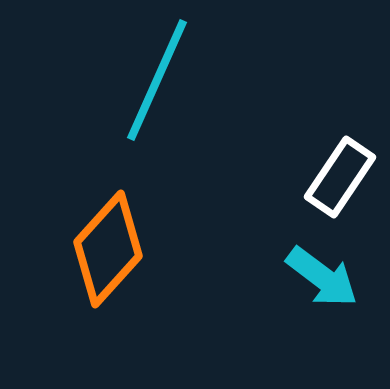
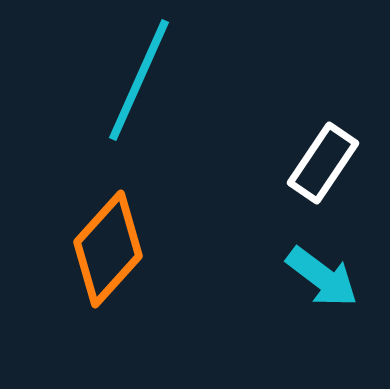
cyan line: moved 18 px left
white rectangle: moved 17 px left, 14 px up
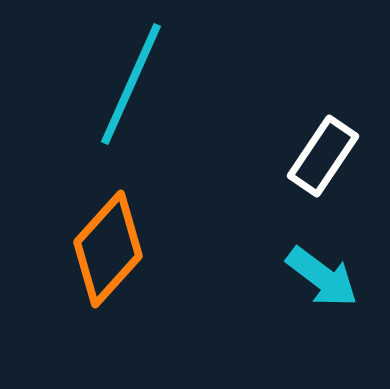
cyan line: moved 8 px left, 4 px down
white rectangle: moved 7 px up
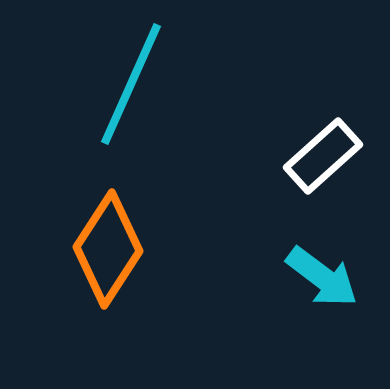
white rectangle: rotated 14 degrees clockwise
orange diamond: rotated 9 degrees counterclockwise
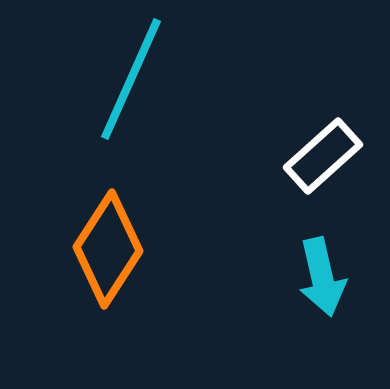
cyan line: moved 5 px up
cyan arrow: rotated 40 degrees clockwise
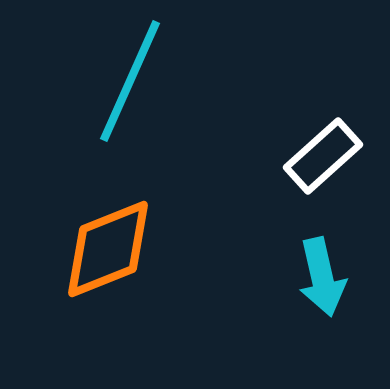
cyan line: moved 1 px left, 2 px down
orange diamond: rotated 35 degrees clockwise
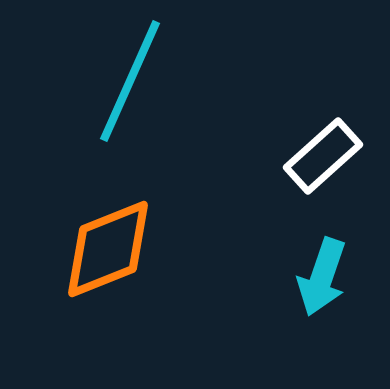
cyan arrow: rotated 32 degrees clockwise
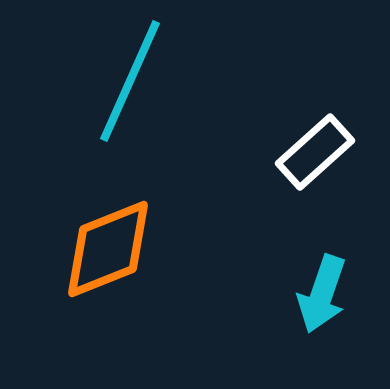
white rectangle: moved 8 px left, 4 px up
cyan arrow: moved 17 px down
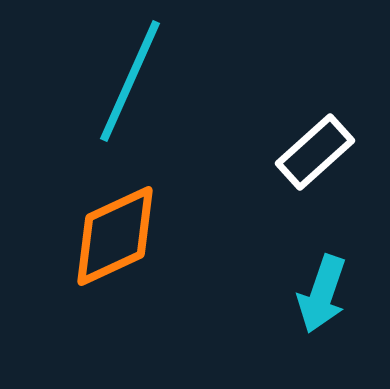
orange diamond: moved 7 px right, 13 px up; rotated 3 degrees counterclockwise
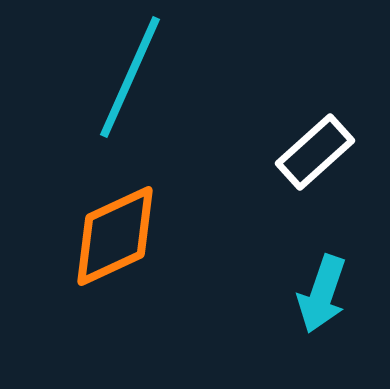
cyan line: moved 4 px up
